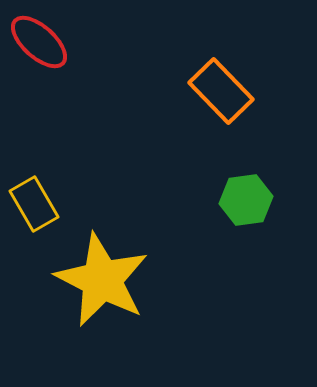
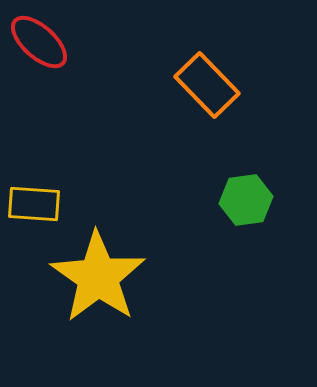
orange rectangle: moved 14 px left, 6 px up
yellow rectangle: rotated 56 degrees counterclockwise
yellow star: moved 4 px left, 3 px up; rotated 8 degrees clockwise
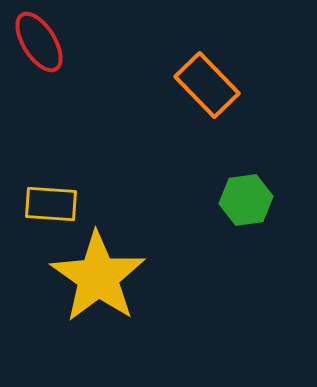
red ellipse: rotated 16 degrees clockwise
yellow rectangle: moved 17 px right
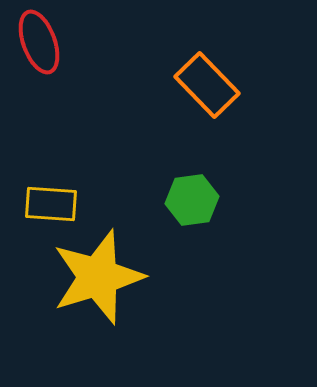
red ellipse: rotated 12 degrees clockwise
green hexagon: moved 54 px left
yellow star: rotated 20 degrees clockwise
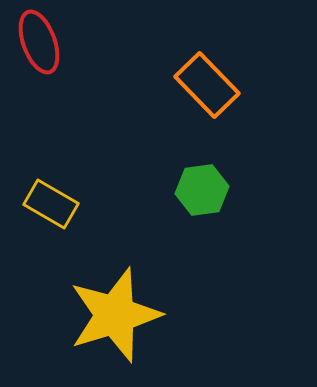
green hexagon: moved 10 px right, 10 px up
yellow rectangle: rotated 26 degrees clockwise
yellow star: moved 17 px right, 38 px down
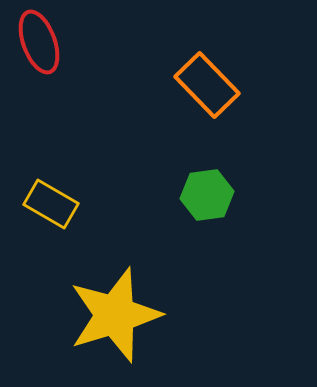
green hexagon: moved 5 px right, 5 px down
